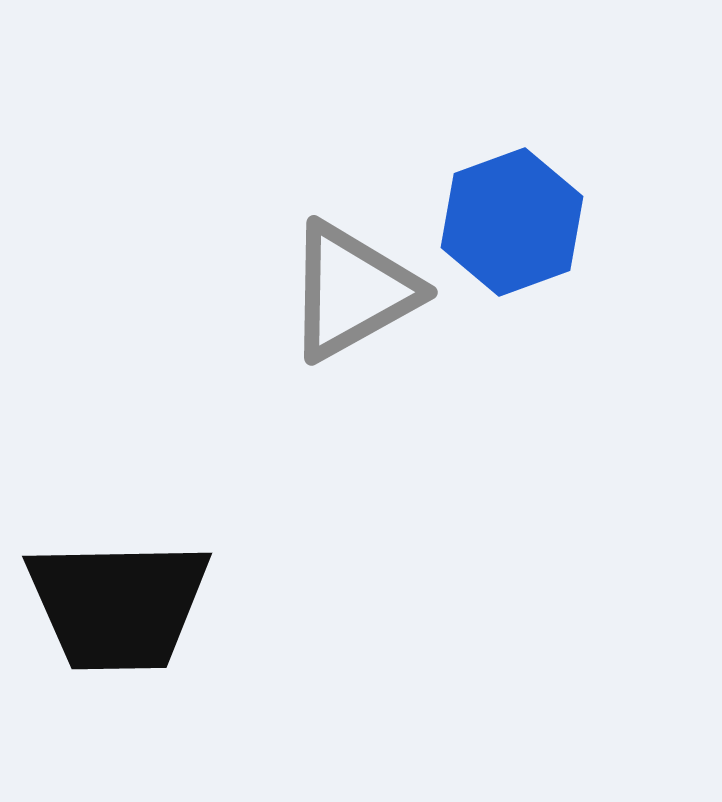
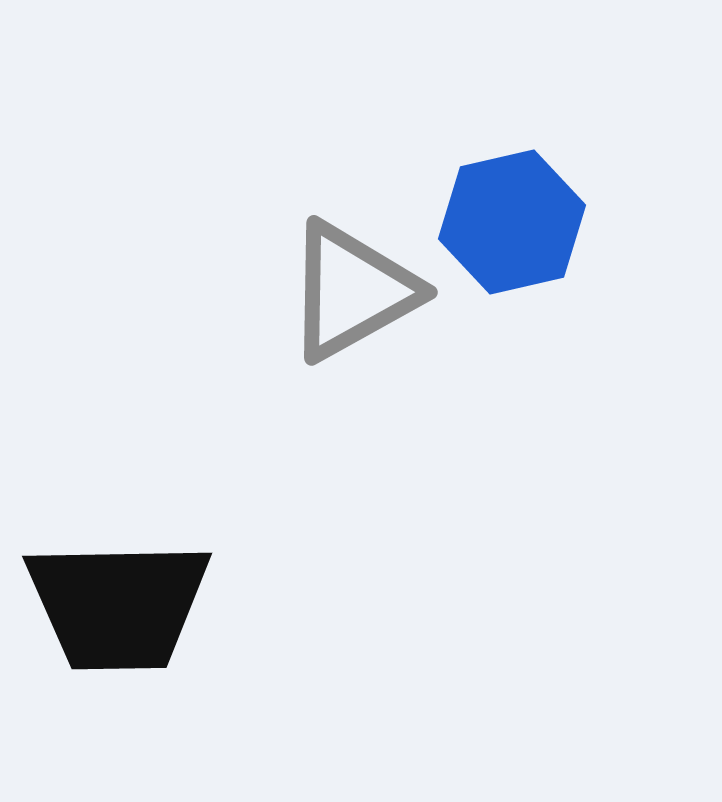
blue hexagon: rotated 7 degrees clockwise
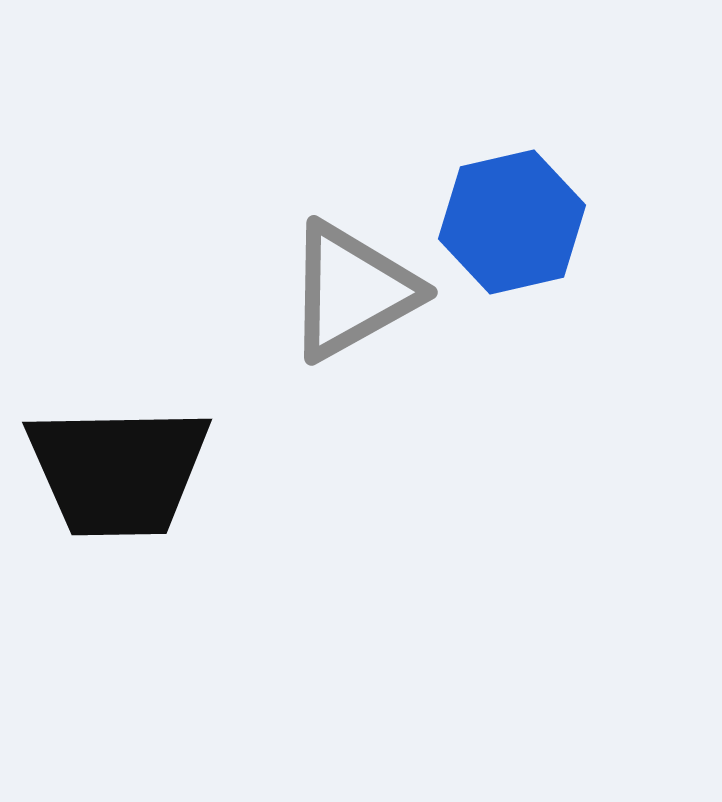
black trapezoid: moved 134 px up
